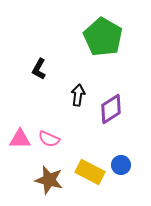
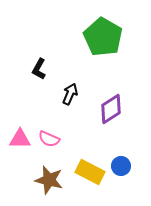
black arrow: moved 8 px left, 1 px up; rotated 15 degrees clockwise
blue circle: moved 1 px down
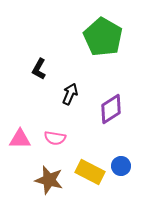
pink semicircle: moved 6 px right, 1 px up; rotated 15 degrees counterclockwise
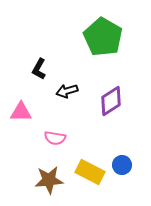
black arrow: moved 3 px left, 3 px up; rotated 130 degrees counterclockwise
purple diamond: moved 8 px up
pink triangle: moved 1 px right, 27 px up
blue circle: moved 1 px right, 1 px up
brown star: rotated 20 degrees counterclockwise
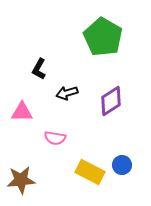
black arrow: moved 2 px down
pink triangle: moved 1 px right
brown star: moved 28 px left
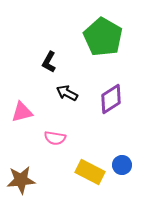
black L-shape: moved 10 px right, 7 px up
black arrow: rotated 45 degrees clockwise
purple diamond: moved 2 px up
pink triangle: rotated 15 degrees counterclockwise
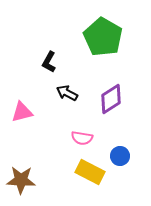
pink semicircle: moved 27 px right
blue circle: moved 2 px left, 9 px up
brown star: rotated 8 degrees clockwise
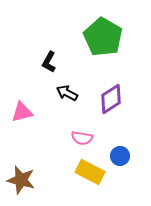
brown star: rotated 12 degrees clockwise
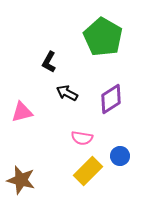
yellow rectangle: moved 2 px left, 1 px up; rotated 72 degrees counterclockwise
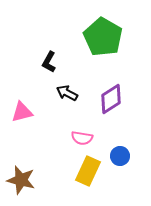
yellow rectangle: rotated 20 degrees counterclockwise
